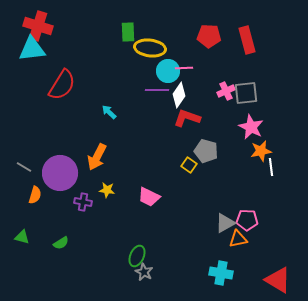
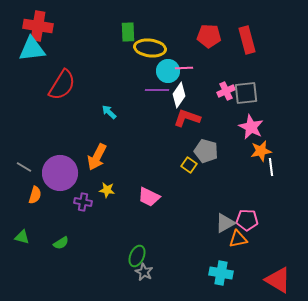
red cross: rotated 8 degrees counterclockwise
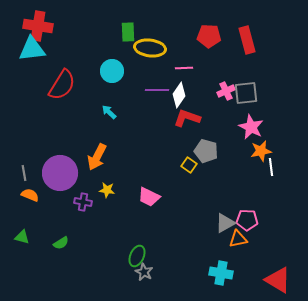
cyan circle: moved 56 px left
gray line: moved 6 px down; rotated 49 degrees clockwise
orange semicircle: moved 5 px left; rotated 84 degrees counterclockwise
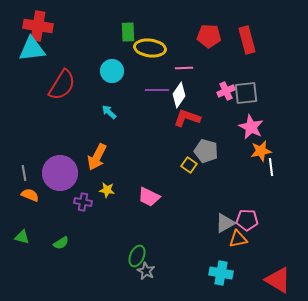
gray star: moved 2 px right, 1 px up
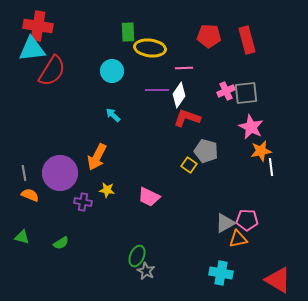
red semicircle: moved 10 px left, 14 px up
cyan arrow: moved 4 px right, 3 px down
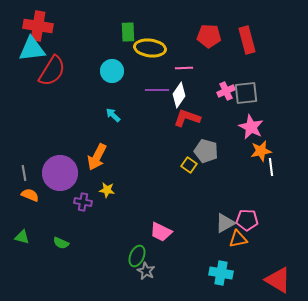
pink trapezoid: moved 12 px right, 35 px down
green semicircle: rotated 56 degrees clockwise
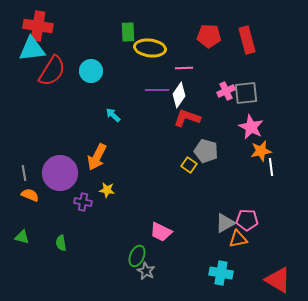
cyan circle: moved 21 px left
green semicircle: rotated 56 degrees clockwise
